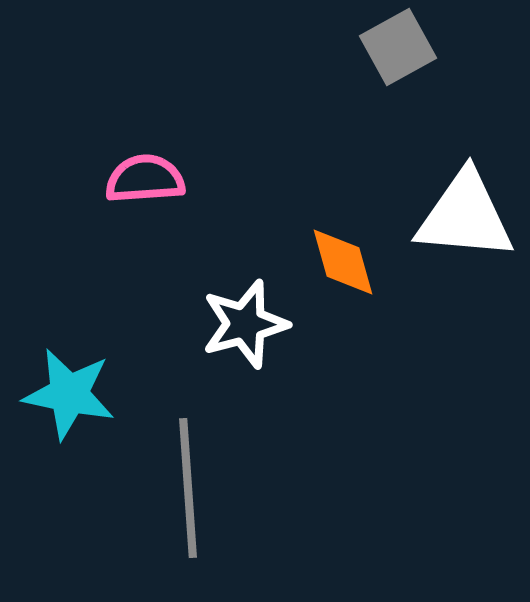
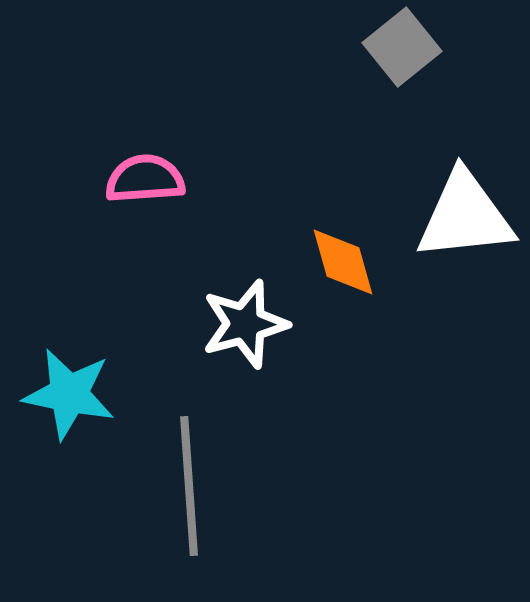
gray square: moved 4 px right; rotated 10 degrees counterclockwise
white triangle: rotated 11 degrees counterclockwise
gray line: moved 1 px right, 2 px up
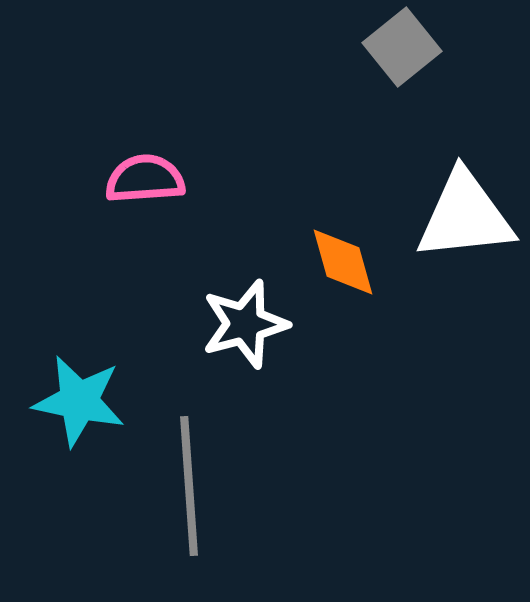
cyan star: moved 10 px right, 7 px down
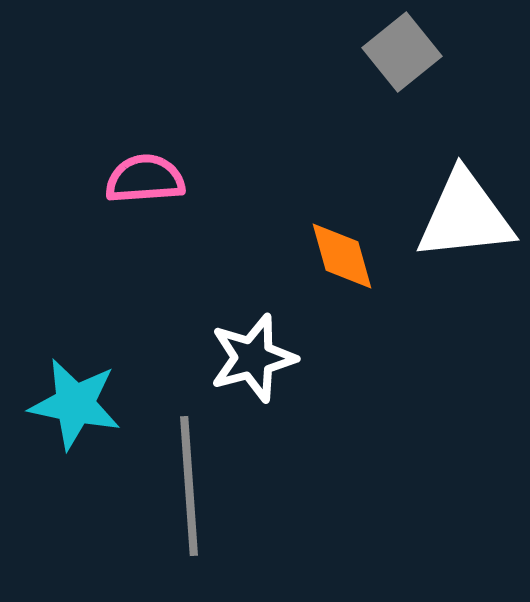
gray square: moved 5 px down
orange diamond: moved 1 px left, 6 px up
white star: moved 8 px right, 34 px down
cyan star: moved 4 px left, 3 px down
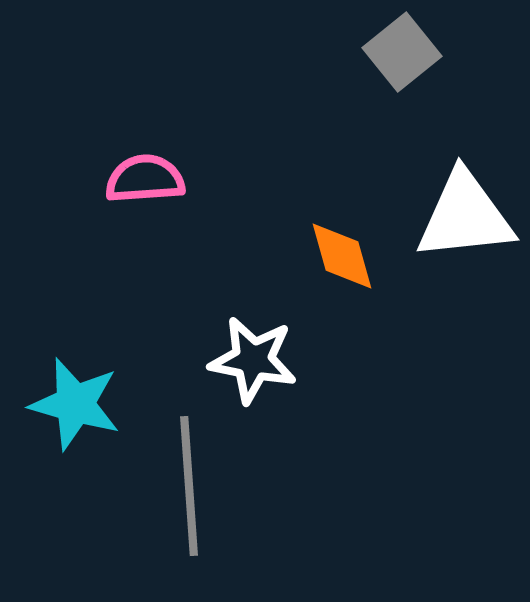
white star: moved 2 px down; rotated 26 degrees clockwise
cyan star: rotated 4 degrees clockwise
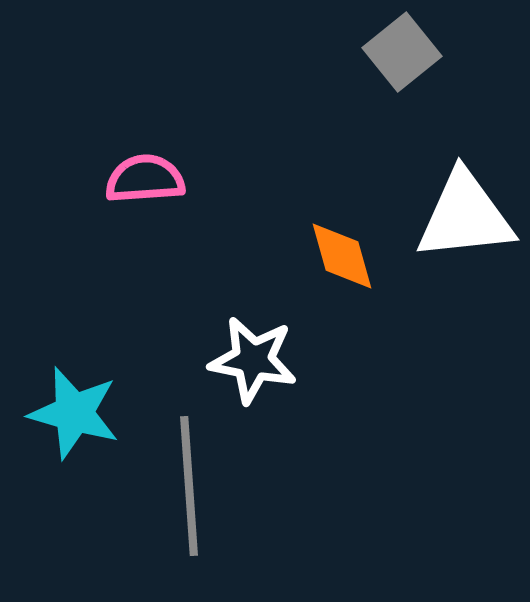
cyan star: moved 1 px left, 9 px down
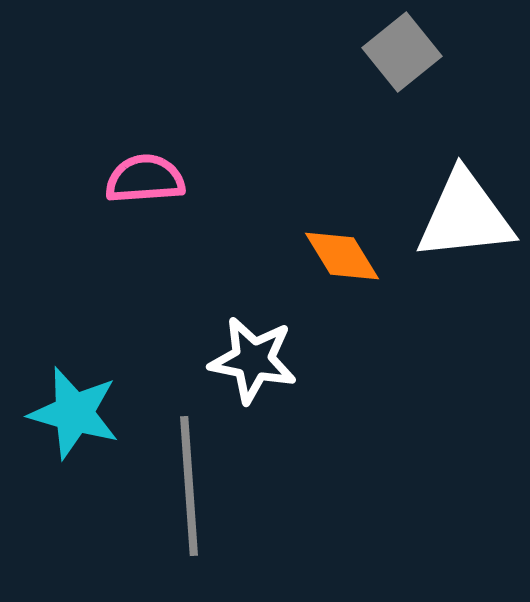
orange diamond: rotated 16 degrees counterclockwise
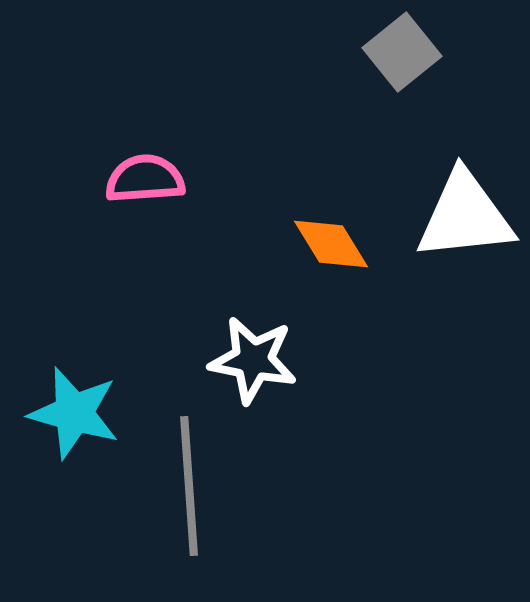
orange diamond: moved 11 px left, 12 px up
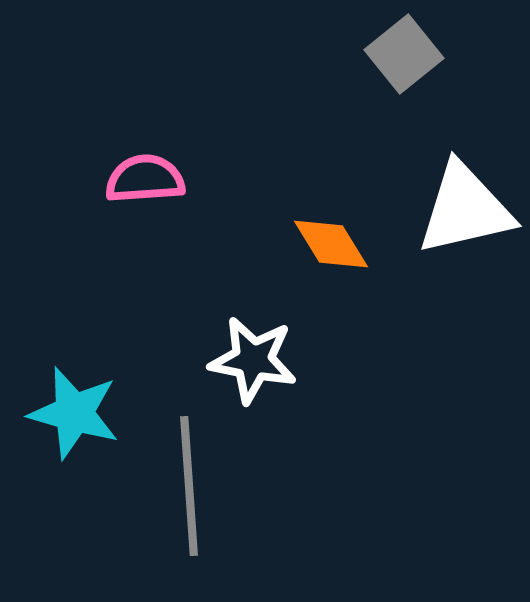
gray square: moved 2 px right, 2 px down
white triangle: moved 7 px up; rotated 7 degrees counterclockwise
